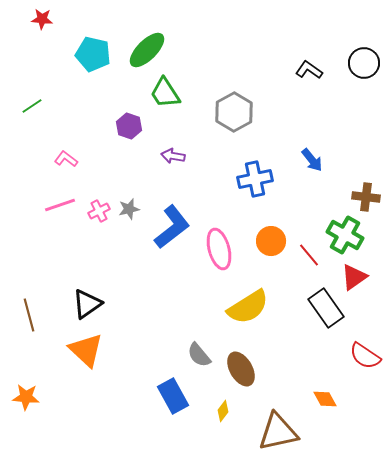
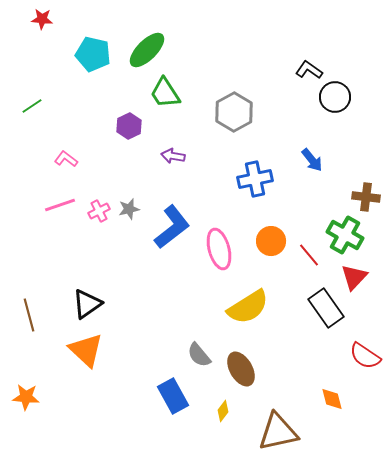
black circle: moved 29 px left, 34 px down
purple hexagon: rotated 15 degrees clockwise
red triangle: rotated 12 degrees counterclockwise
orange diamond: moved 7 px right; rotated 15 degrees clockwise
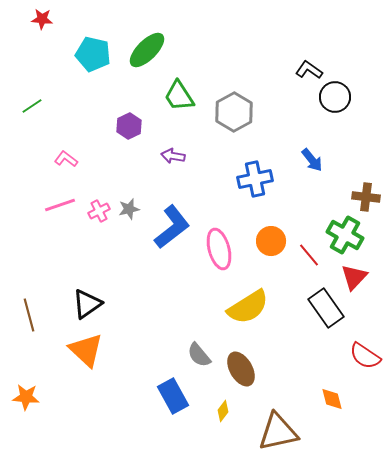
green trapezoid: moved 14 px right, 3 px down
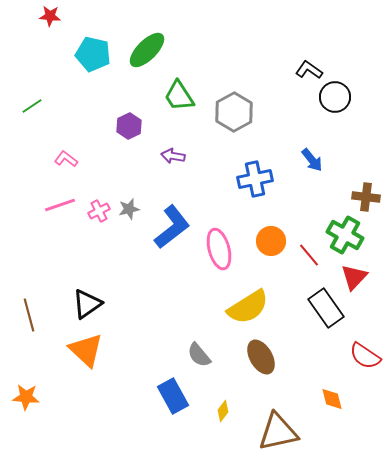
red star: moved 8 px right, 3 px up
brown ellipse: moved 20 px right, 12 px up
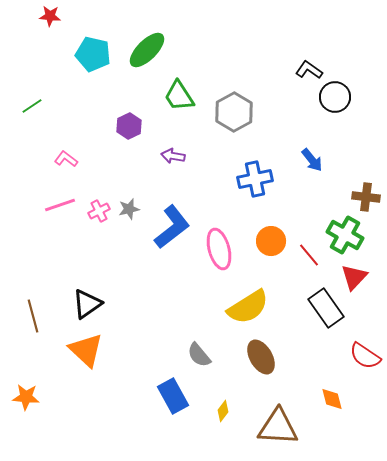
brown line: moved 4 px right, 1 px down
brown triangle: moved 5 px up; rotated 15 degrees clockwise
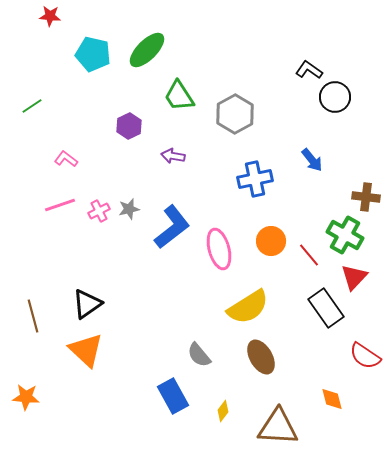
gray hexagon: moved 1 px right, 2 px down
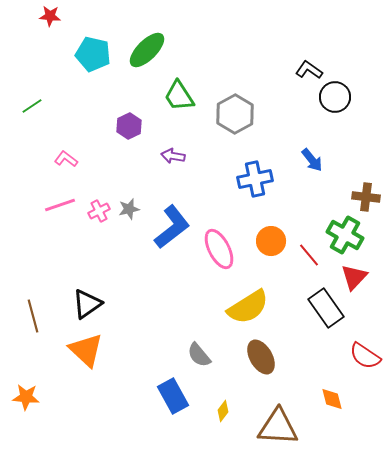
pink ellipse: rotated 12 degrees counterclockwise
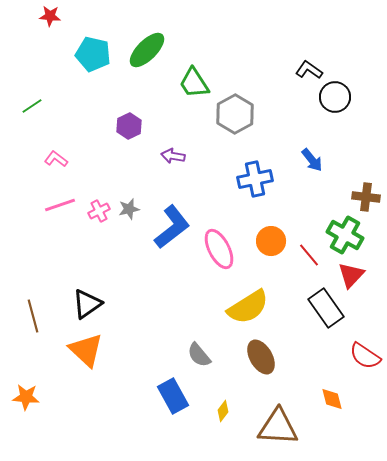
green trapezoid: moved 15 px right, 13 px up
pink L-shape: moved 10 px left
red triangle: moved 3 px left, 2 px up
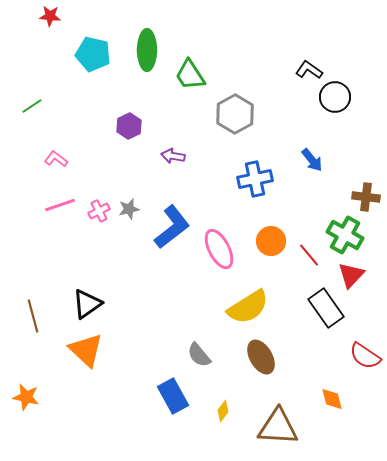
green ellipse: rotated 45 degrees counterclockwise
green trapezoid: moved 4 px left, 8 px up
orange star: rotated 8 degrees clockwise
